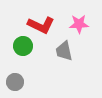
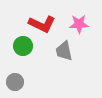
red L-shape: moved 1 px right, 1 px up
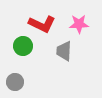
gray trapezoid: rotated 15 degrees clockwise
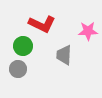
pink star: moved 9 px right, 7 px down
gray trapezoid: moved 4 px down
gray circle: moved 3 px right, 13 px up
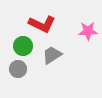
gray trapezoid: moved 12 px left; rotated 55 degrees clockwise
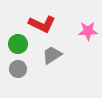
green circle: moved 5 px left, 2 px up
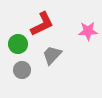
red L-shape: rotated 52 degrees counterclockwise
gray trapezoid: rotated 15 degrees counterclockwise
gray circle: moved 4 px right, 1 px down
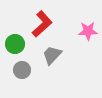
red L-shape: rotated 16 degrees counterclockwise
green circle: moved 3 px left
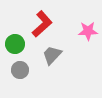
gray circle: moved 2 px left
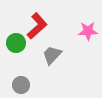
red L-shape: moved 5 px left, 2 px down
green circle: moved 1 px right, 1 px up
gray circle: moved 1 px right, 15 px down
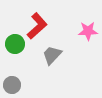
green circle: moved 1 px left, 1 px down
gray circle: moved 9 px left
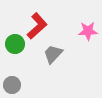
gray trapezoid: moved 1 px right, 1 px up
